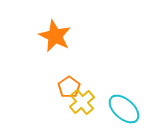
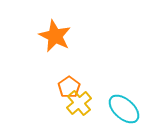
yellow cross: moved 3 px left, 1 px down
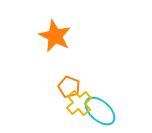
orange pentagon: rotated 15 degrees counterclockwise
cyan ellipse: moved 24 px left, 2 px down
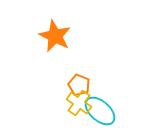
orange pentagon: moved 10 px right, 2 px up
yellow cross: rotated 15 degrees counterclockwise
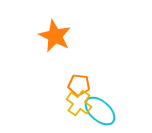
orange pentagon: rotated 15 degrees counterclockwise
